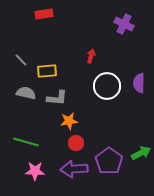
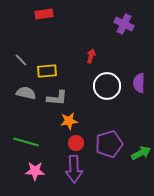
purple pentagon: moved 17 px up; rotated 20 degrees clockwise
purple arrow: rotated 88 degrees counterclockwise
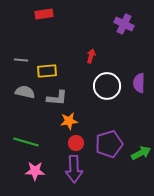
gray line: rotated 40 degrees counterclockwise
gray semicircle: moved 1 px left, 1 px up
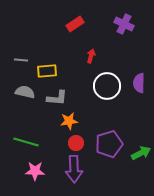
red rectangle: moved 31 px right, 10 px down; rotated 24 degrees counterclockwise
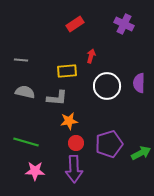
yellow rectangle: moved 20 px right
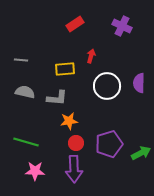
purple cross: moved 2 px left, 2 px down
yellow rectangle: moved 2 px left, 2 px up
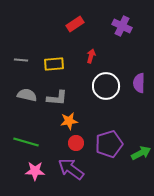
yellow rectangle: moved 11 px left, 5 px up
white circle: moved 1 px left
gray semicircle: moved 2 px right, 3 px down
purple arrow: moved 3 px left; rotated 128 degrees clockwise
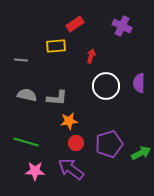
yellow rectangle: moved 2 px right, 18 px up
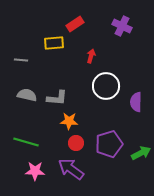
yellow rectangle: moved 2 px left, 3 px up
purple semicircle: moved 3 px left, 19 px down
orange star: rotated 12 degrees clockwise
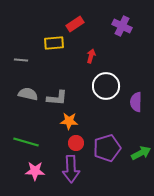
gray semicircle: moved 1 px right, 1 px up
purple pentagon: moved 2 px left, 4 px down
purple arrow: rotated 128 degrees counterclockwise
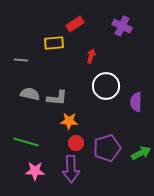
gray semicircle: moved 2 px right
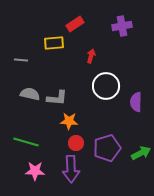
purple cross: rotated 36 degrees counterclockwise
